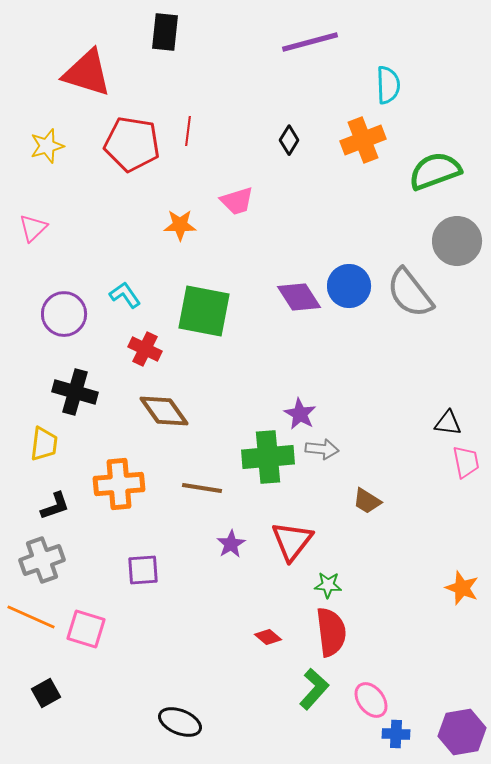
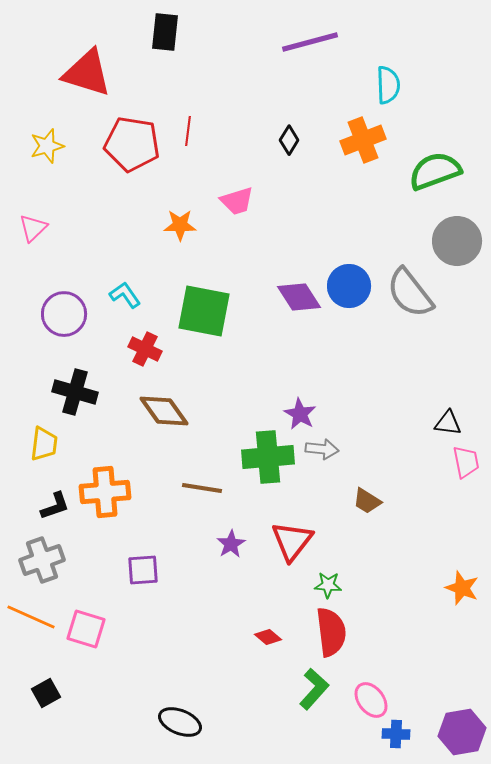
orange cross at (119, 484): moved 14 px left, 8 px down
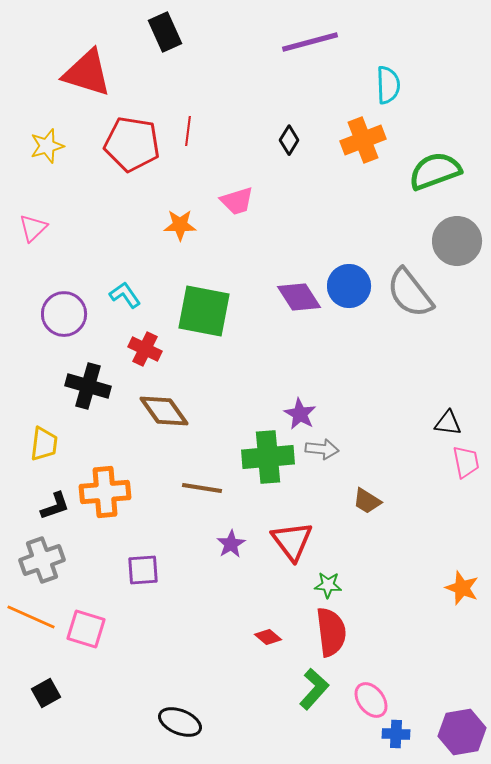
black rectangle at (165, 32): rotated 30 degrees counterclockwise
black cross at (75, 392): moved 13 px right, 6 px up
red triangle at (292, 541): rotated 15 degrees counterclockwise
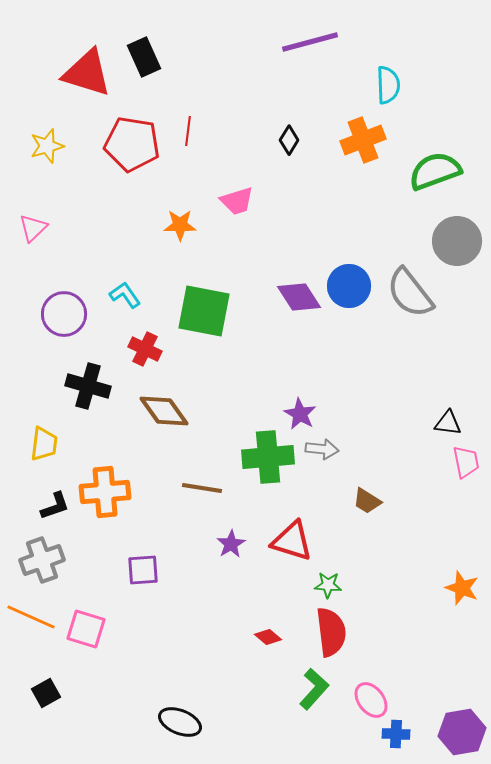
black rectangle at (165, 32): moved 21 px left, 25 px down
red triangle at (292, 541): rotated 36 degrees counterclockwise
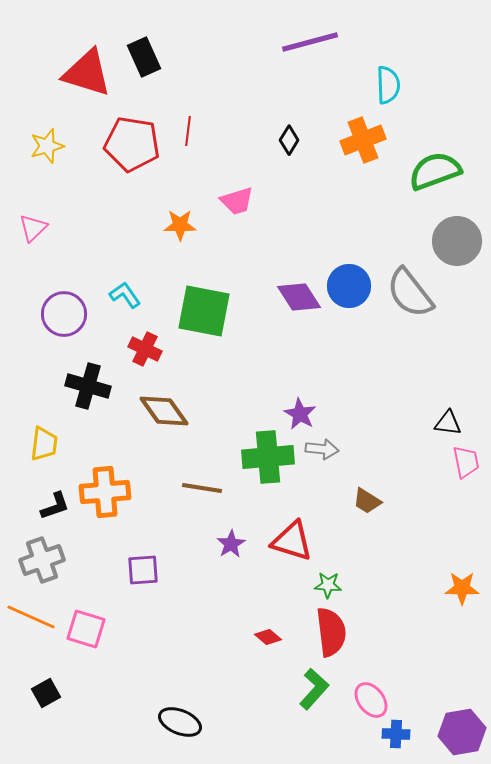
orange star at (462, 588): rotated 20 degrees counterclockwise
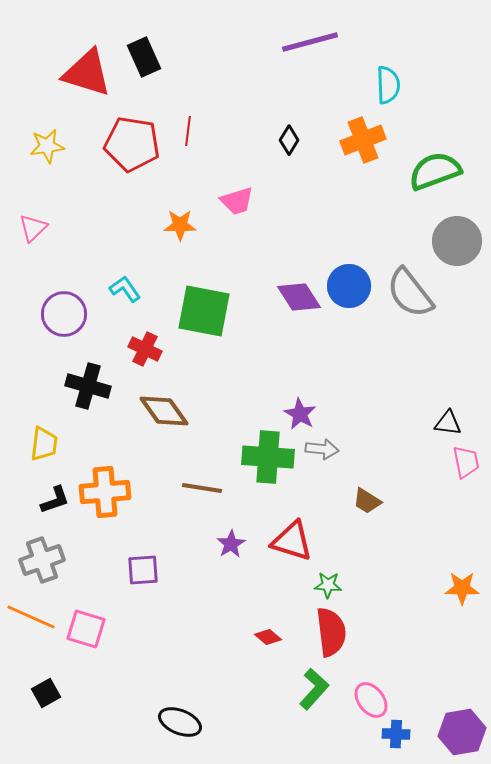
yellow star at (47, 146): rotated 8 degrees clockwise
cyan L-shape at (125, 295): moved 6 px up
green cross at (268, 457): rotated 9 degrees clockwise
black L-shape at (55, 506): moved 6 px up
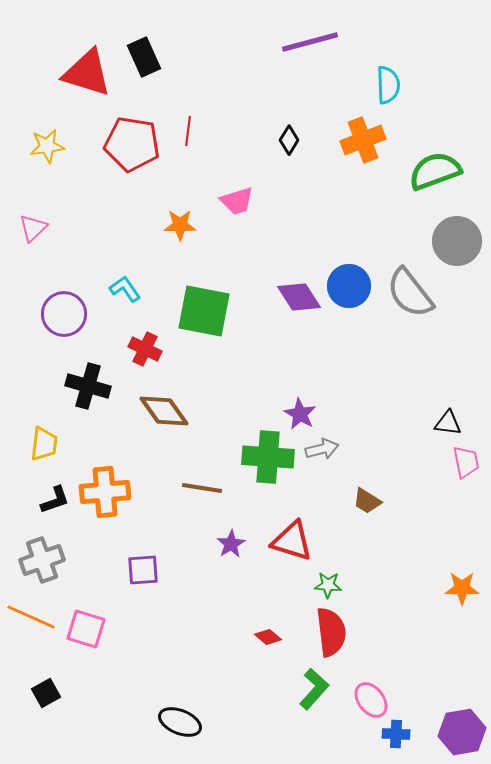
gray arrow at (322, 449): rotated 20 degrees counterclockwise
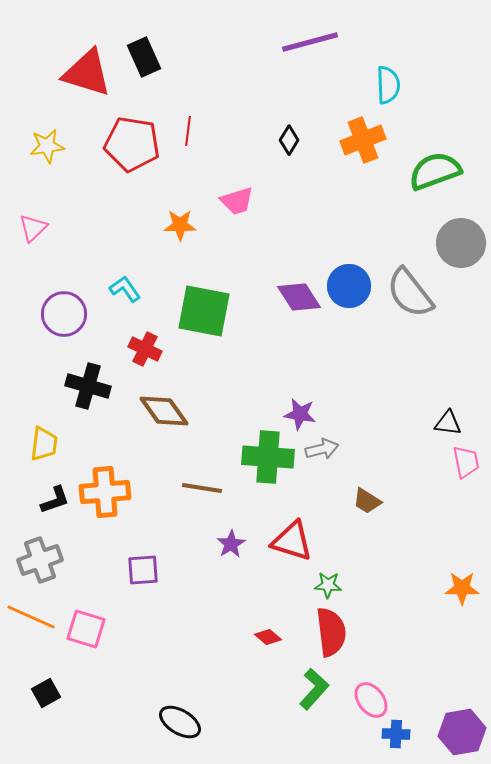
gray circle at (457, 241): moved 4 px right, 2 px down
purple star at (300, 414): rotated 20 degrees counterclockwise
gray cross at (42, 560): moved 2 px left
black ellipse at (180, 722): rotated 9 degrees clockwise
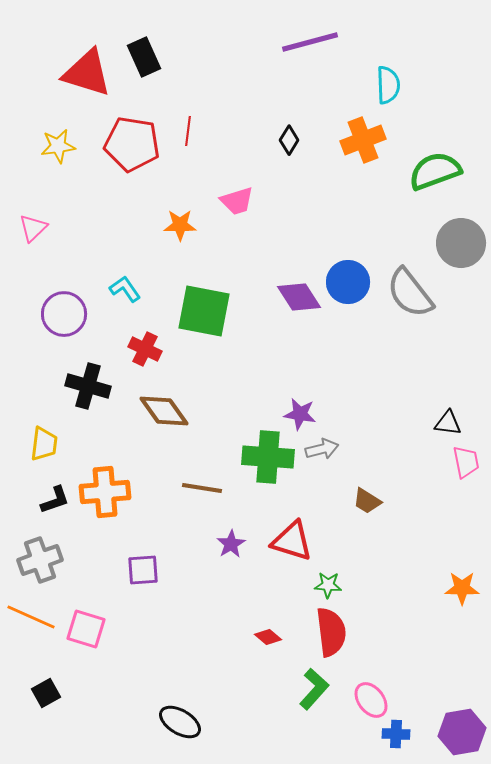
yellow star at (47, 146): moved 11 px right
blue circle at (349, 286): moved 1 px left, 4 px up
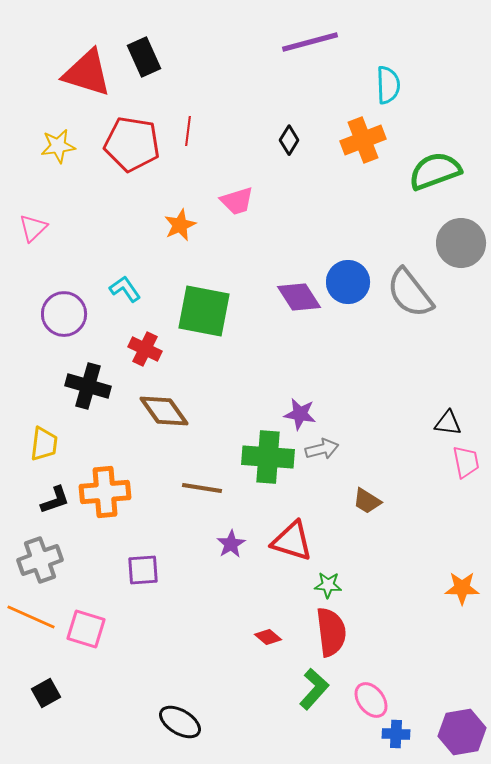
orange star at (180, 225): rotated 24 degrees counterclockwise
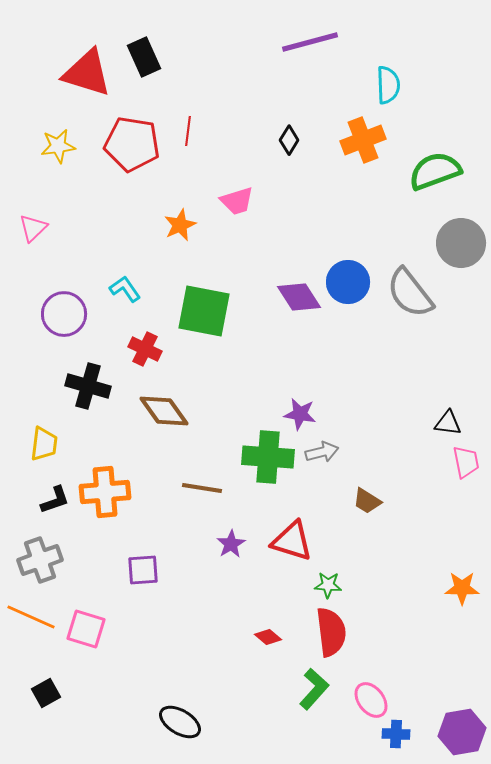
gray arrow at (322, 449): moved 3 px down
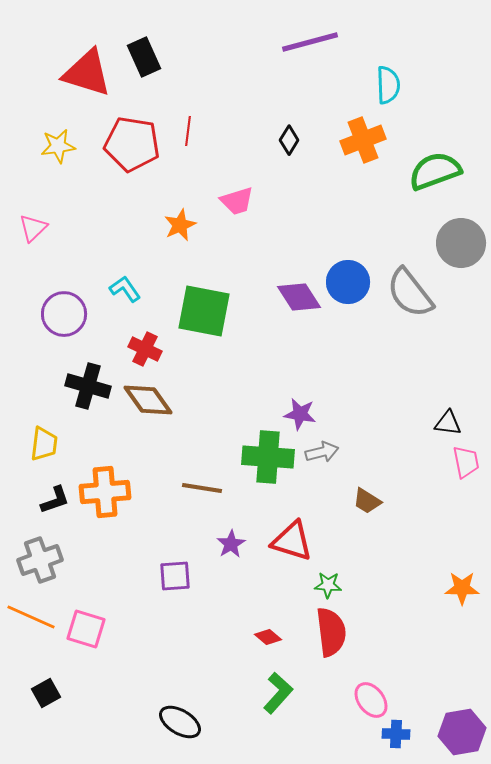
brown diamond at (164, 411): moved 16 px left, 11 px up
purple square at (143, 570): moved 32 px right, 6 px down
green L-shape at (314, 689): moved 36 px left, 4 px down
